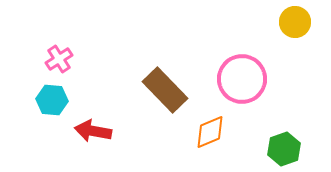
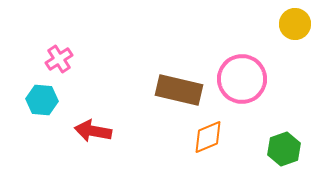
yellow circle: moved 2 px down
brown rectangle: moved 14 px right; rotated 33 degrees counterclockwise
cyan hexagon: moved 10 px left
orange diamond: moved 2 px left, 5 px down
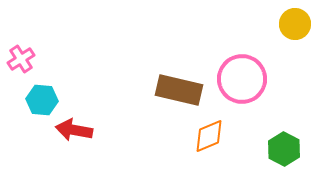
pink cross: moved 38 px left
red arrow: moved 19 px left, 1 px up
orange diamond: moved 1 px right, 1 px up
green hexagon: rotated 12 degrees counterclockwise
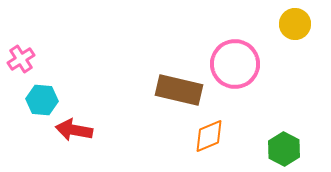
pink circle: moved 7 px left, 15 px up
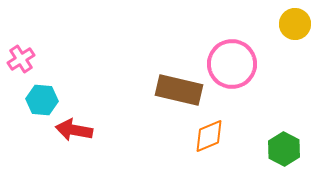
pink circle: moved 3 px left
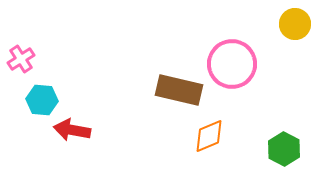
red arrow: moved 2 px left
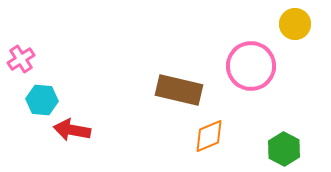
pink circle: moved 19 px right, 2 px down
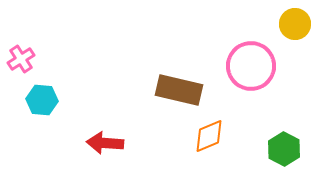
red arrow: moved 33 px right, 13 px down; rotated 6 degrees counterclockwise
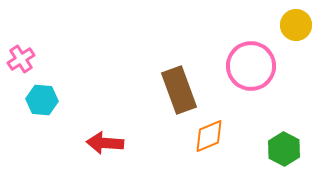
yellow circle: moved 1 px right, 1 px down
brown rectangle: rotated 57 degrees clockwise
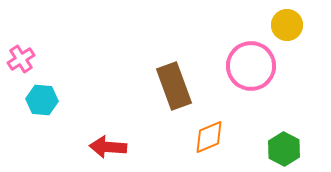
yellow circle: moved 9 px left
brown rectangle: moved 5 px left, 4 px up
orange diamond: moved 1 px down
red arrow: moved 3 px right, 4 px down
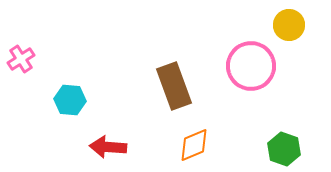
yellow circle: moved 2 px right
cyan hexagon: moved 28 px right
orange diamond: moved 15 px left, 8 px down
green hexagon: rotated 8 degrees counterclockwise
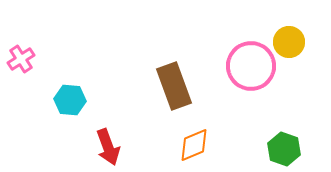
yellow circle: moved 17 px down
red arrow: rotated 114 degrees counterclockwise
